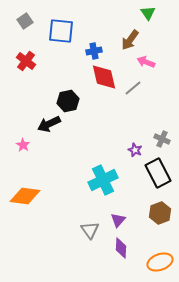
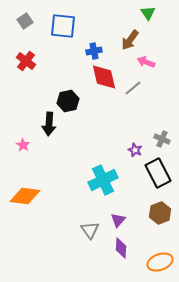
blue square: moved 2 px right, 5 px up
black arrow: rotated 60 degrees counterclockwise
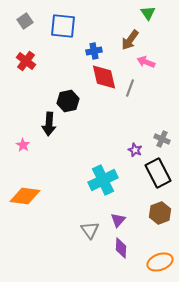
gray line: moved 3 px left; rotated 30 degrees counterclockwise
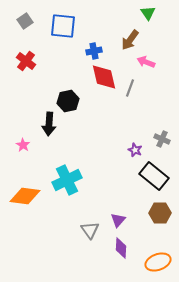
black rectangle: moved 4 px left, 3 px down; rotated 24 degrees counterclockwise
cyan cross: moved 36 px left
brown hexagon: rotated 20 degrees clockwise
orange ellipse: moved 2 px left
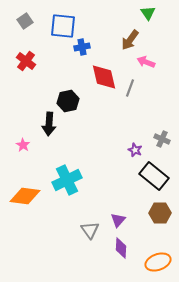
blue cross: moved 12 px left, 4 px up
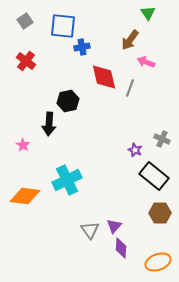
purple triangle: moved 4 px left, 6 px down
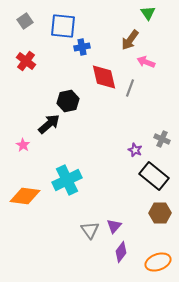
black arrow: rotated 135 degrees counterclockwise
purple diamond: moved 4 px down; rotated 35 degrees clockwise
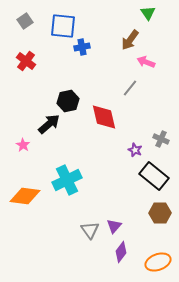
red diamond: moved 40 px down
gray line: rotated 18 degrees clockwise
gray cross: moved 1 px left
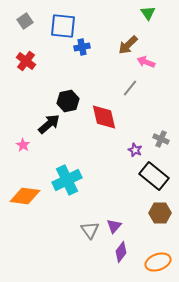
brown arrow: moved 2 px left, 5 px down; rotated 10 degrees clockwise
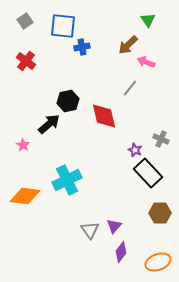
green triangle: moved 7 px down
red diamond: moved 1 px up
black rectangle: moved 6 px left, 3 px up; rotated 8 degrees clockwise
